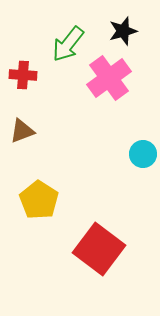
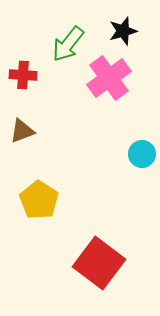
cyan circle: moved 1 px left
red square: moved 14 px down
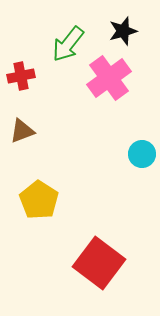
red cross: moved 2 px left, 1 px down; rotated 16 degrees counterclockwise
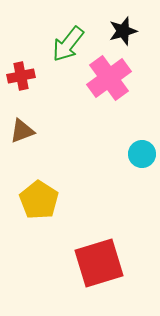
red square: rotated 36 degrees clockwise
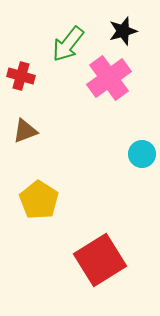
red cross: rotated 28 degrees clockwise
brown triangle: moved 3 px right
red square: moved 1 px right, 3 px up; rotated 15 degrees counterclockwise
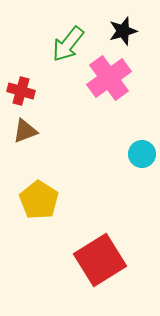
red cross: moved 15 px down
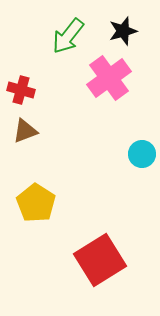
green arrow: moved 8 px up
red cross: moved 1 px up
yellow pentagon: moved 3 px left, 3 px down
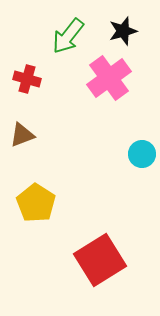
red cross: moved 6 px right, 11 px up
brown triangle: moved 3 px left, 4 px down
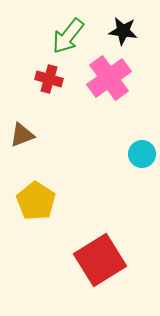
black star: rotated 24 degrees clockwise
red cross: moved 22 px right
yellow pentagon: moved 2 px up
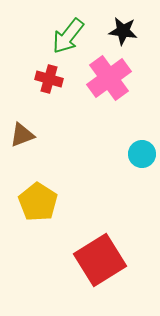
yellow pentagon: moved 2 px right, 1 px down
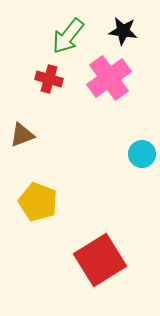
yellow pentagon: rotated 12 degrees counterclockwise
